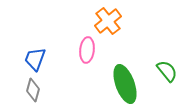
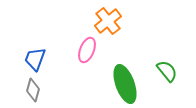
pink ellipse: rotated 15 degrees clockwise
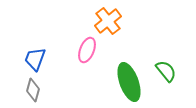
green semicircle: moved 1 px left
green ellipse: moved 4 px right, 2 px up
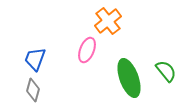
green ellipse: moved 4 px up
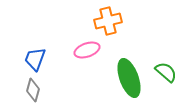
orange cross: rotated 24 degrees clockwise
pink ellipse: rotated 50 degrees clockwise
green semicircle: moved 1 px down; rotated 10 degrees counterclockwise
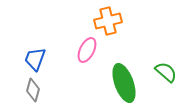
pink ellipse: rotated 45 degrees counterclockwise
green ellipse: moved 5 px left, 5 px down
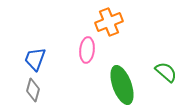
orange cross: moved 1 px right, 1 px down; rotated 8 degrees counterclockwise
pink ellipse: rotated 20 degrees counterclockwise
green ellipse: moved 2 px left, 2 px down
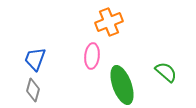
pink ellipse: moved 5 px right, 6 px down
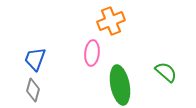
orange cross: moved 2 px right, 1 px up
pink ellipse: moved 3 px up
green ellipse: moved 2 px left; rotated 9 degrees clockwise
